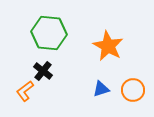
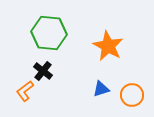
orange circle: moved 1 px left, 5 px down
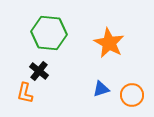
orange star: moved 1 px right, 3 px up
black cross: moved 4 px left
orange L-shape: moved 2 px down; rotated 40 degrees counterclockwise
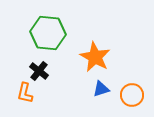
green hexagon: moved 1 px left
orange star: moved 14 px left, 14 px down
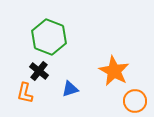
green hexagon: moved 1 px right, 4 px down; rotated 16 degrees clockwise
orange star: moved 19 px right, 14 px down
blue triangle: moved 31 px left
orange circle: moved 3 px right, 6 px down
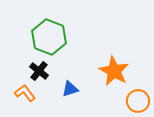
orange L-shape: rotated 130 degrees clockwise
orange circle: moved 3 px right
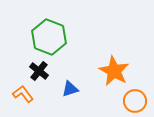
orange L-shape: moved 2 px left, 1 px down
orange circle: moved 3 px left
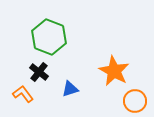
black cross: moved 1 px down
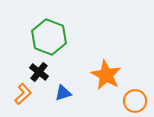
orange star: moved 8 px left, 4 px down
blue triangle: moved 7 px left, 4 px down
orange L-shape: rotated 85 degrees clockwise
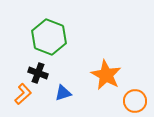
black cross: moved 1 px left, 1 px down; rotated 18 degrees counterclockwise
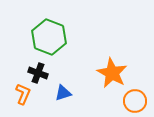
orange star: moved 6 px right, 2 px up
orange L-shape: rotated 25 degrees counterclockwise
